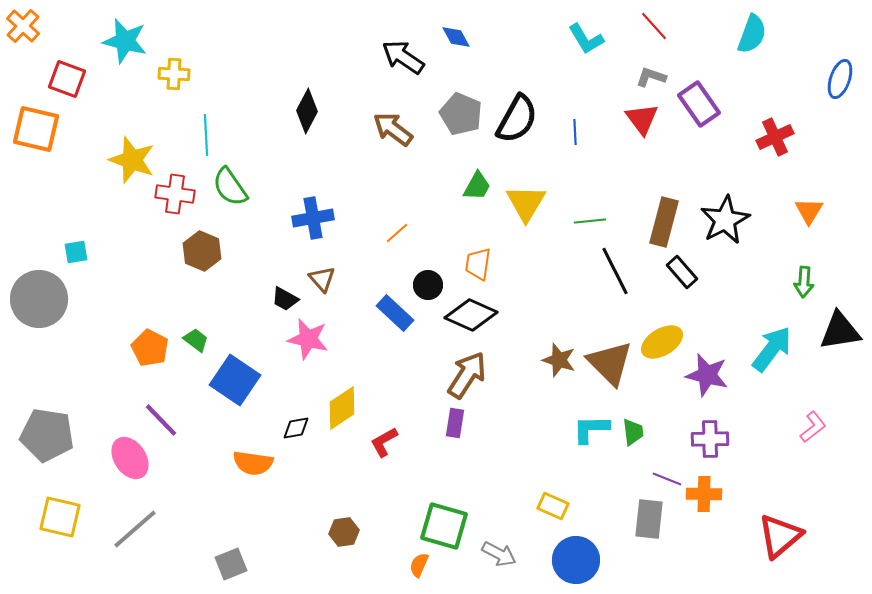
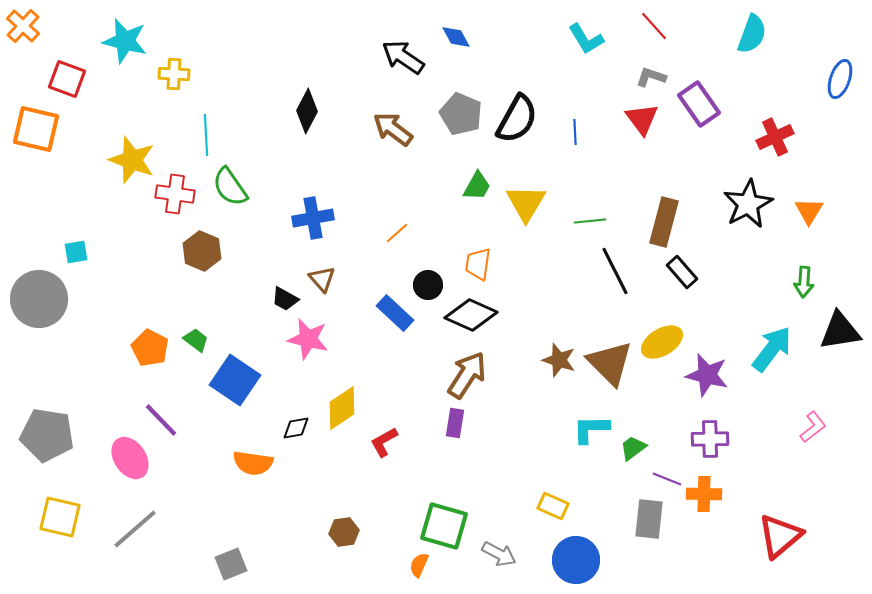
black star at (725, 220): moved 23 px right, 16 px up
green trapezoid at (633, 432): moved 16 px down; rotated 120 degrees counterclockwise
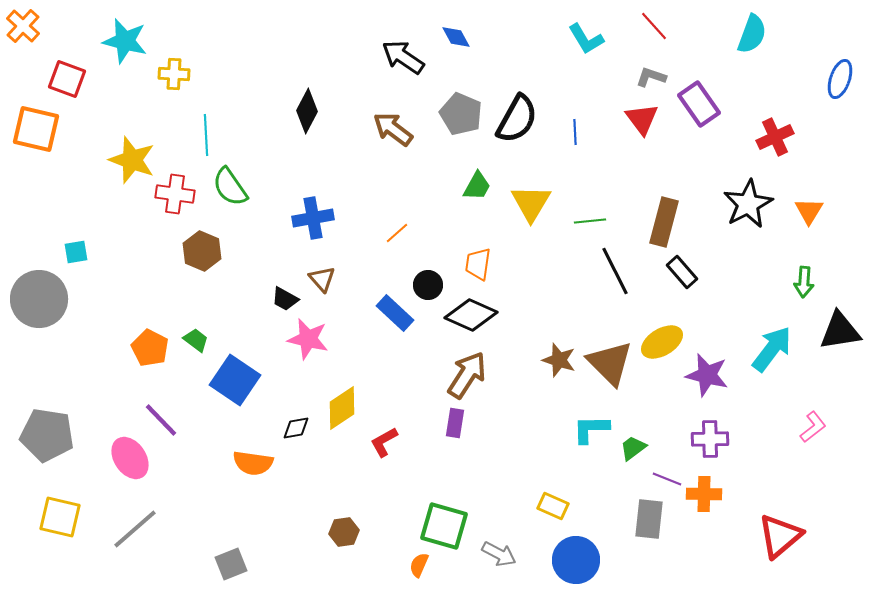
yellow triangle at (526, 203): moved 5 px right
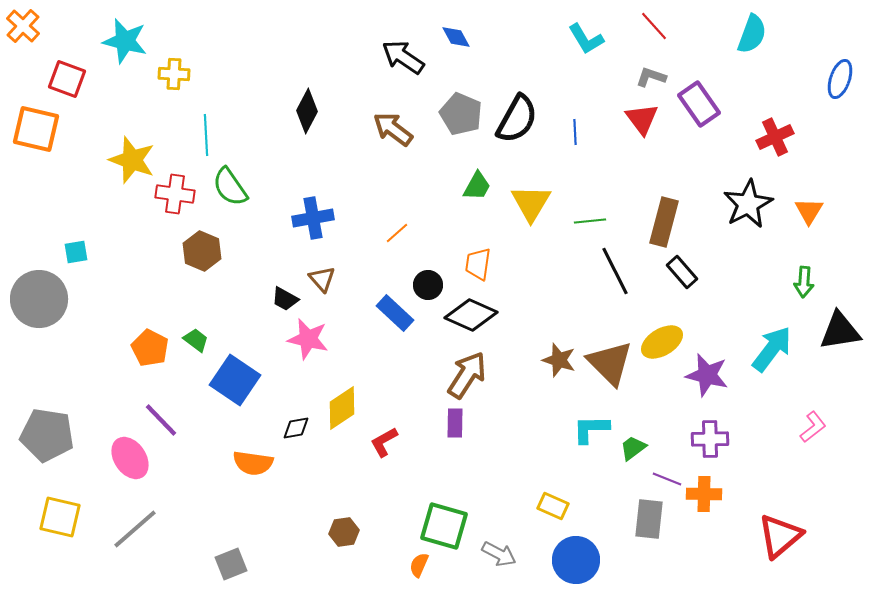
purple rectangle at (455, 423): rotated 8 degrees counterclockwise
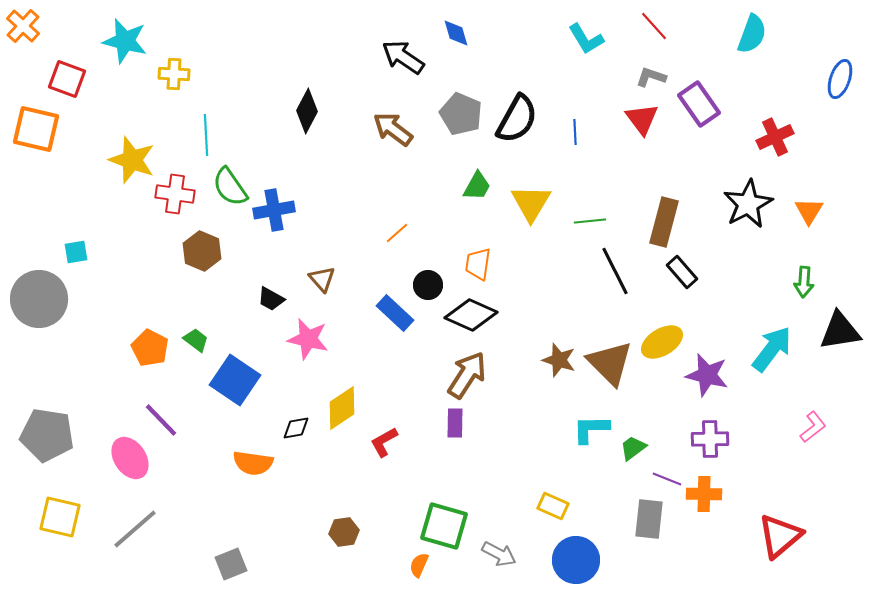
blue diamond at (456, 37): moved 4 px up; rotated 12 degrees clockwise
blue cross at (313, 218): moved 39 px left, 8 px up
black trapezoid at (285, 299): moved 14 px left
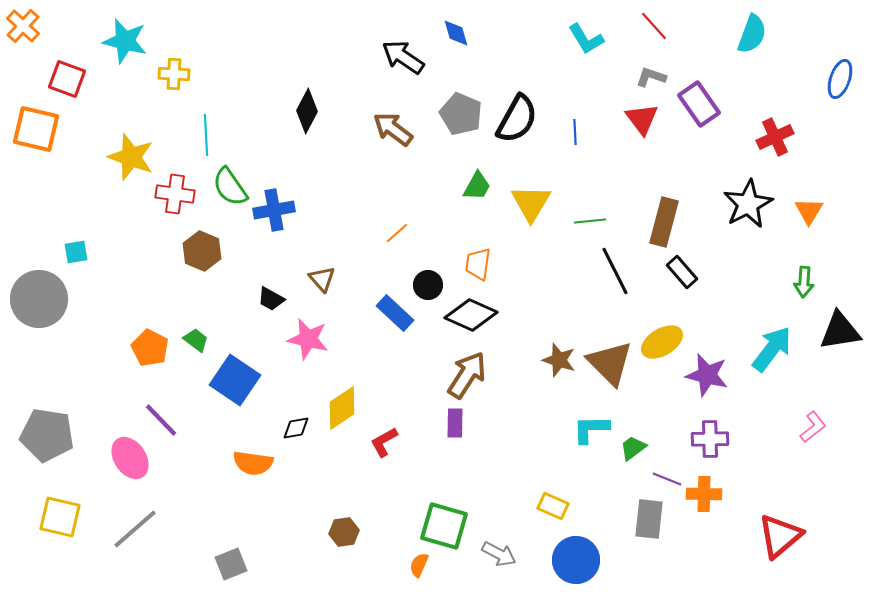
yellow star at (132, 160): moved 1 px left, 3 px up
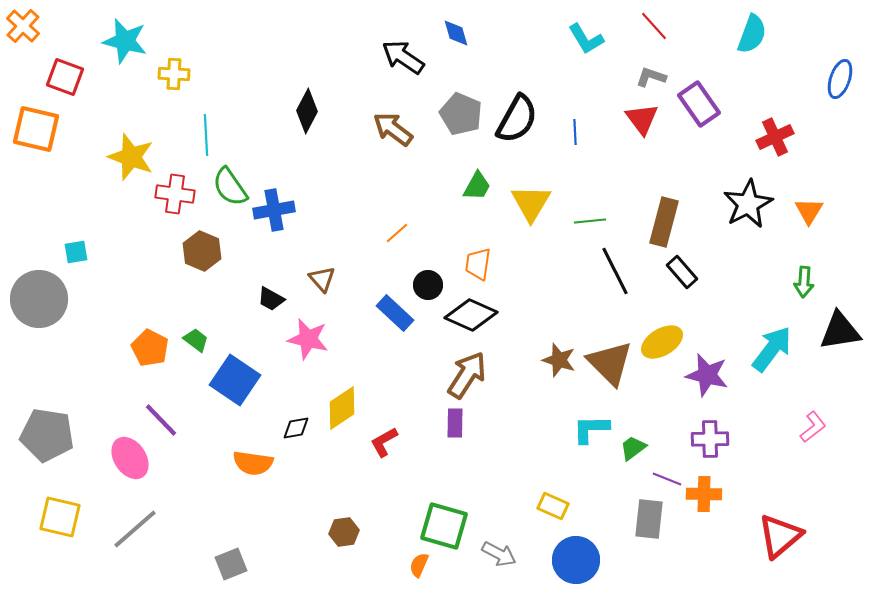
red square at (67, 79): moved 2 px left, 2 px up
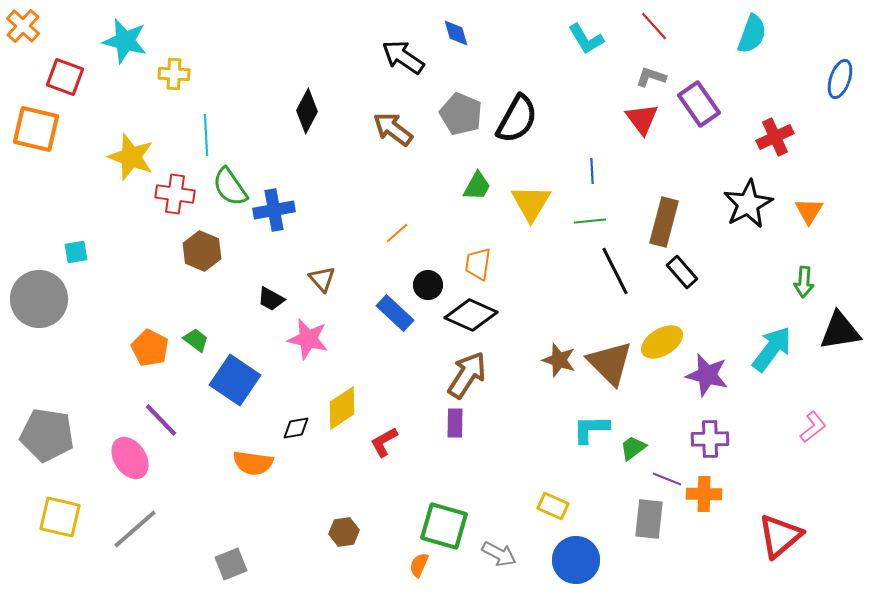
blue line at (575, 132): moved 17 px right, 39 px down
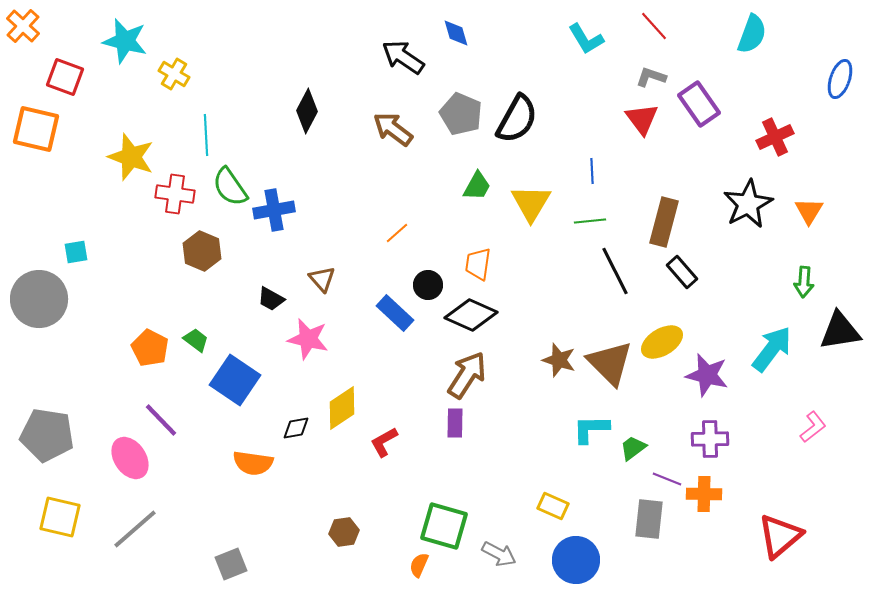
yellow cross at (174, 74): rotated 28 degrees clockwise
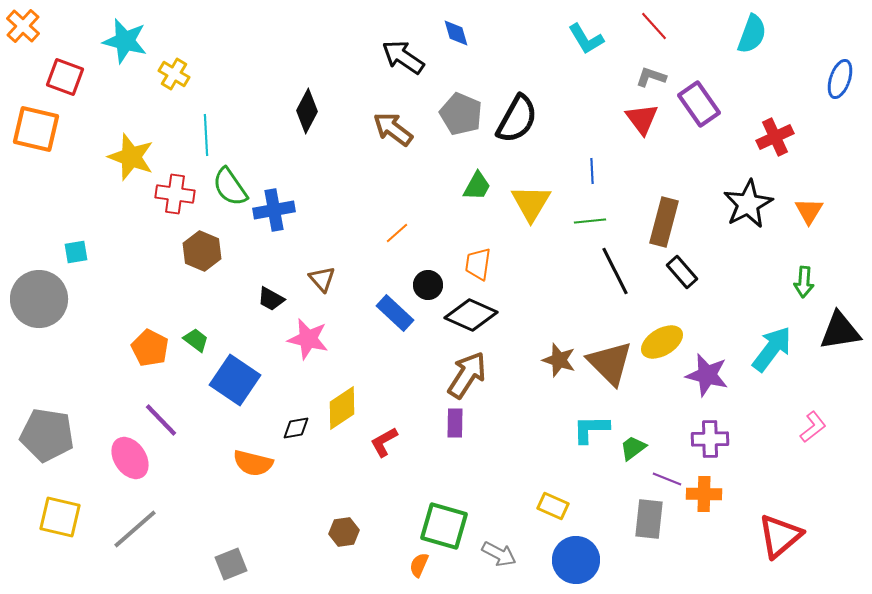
orange semicircle at (253, 463): rotated 6 degrees clockwise
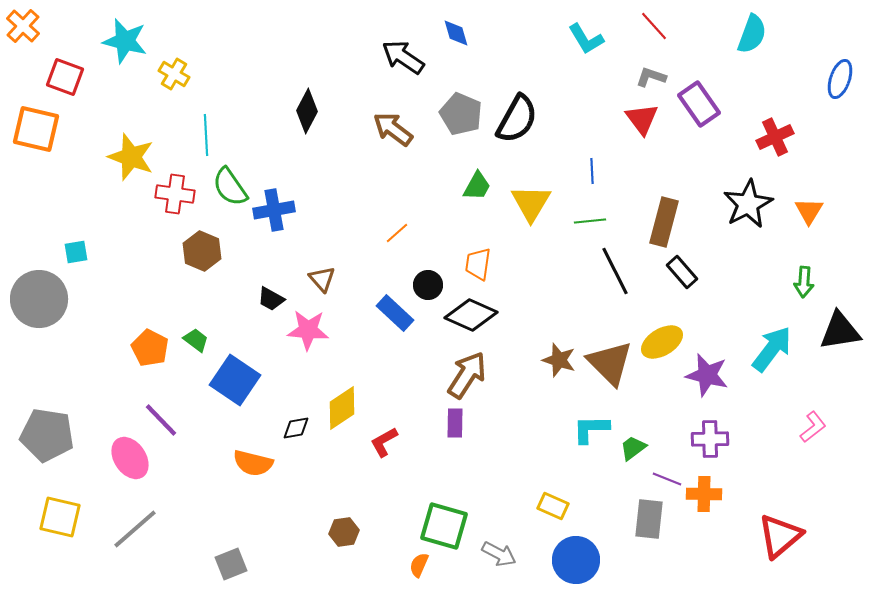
pink star at (308, 339): moved 9 px up; rotated 9 degrees counterclockwise
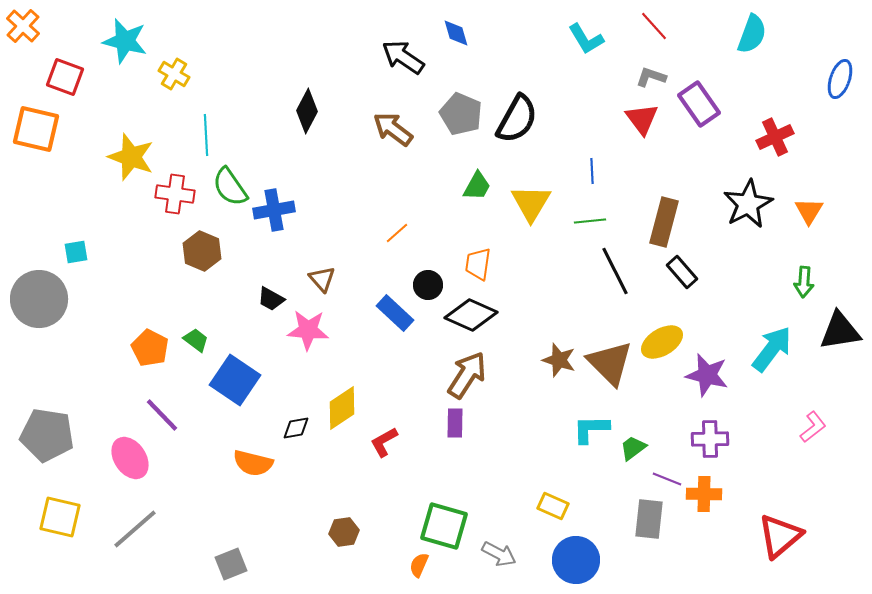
purple line at (161, 420): moved 1 px right, 5 px up
